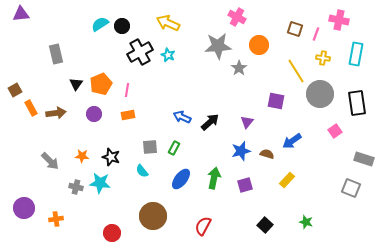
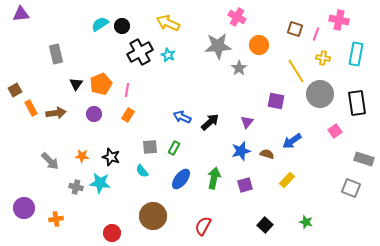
orange rectangle at (128, 115): rotated 48 degrees counterclockwise
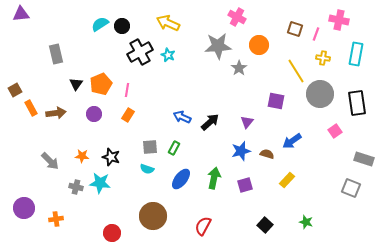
cyan semicircle at (142, 171): moved 5 px right, 2 px up; rotated 32 degrees counterclockwise
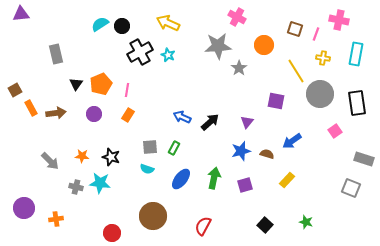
orange circle at (259, 45): moved 5 px right
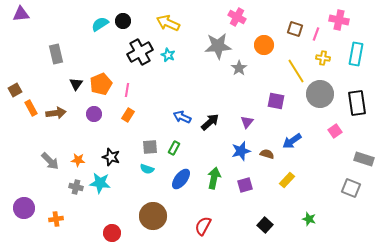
black circle at (122, 26): moved 1 px right, 5 px up
orange star at (82, 156): moved 4 px left, 4 px down
green star at (306, 222): moved 3 px right, 3 px up
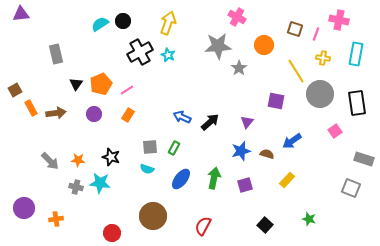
yellow arrow at (168, 23): rotated 85 degrees clockwise
pink line at (127, 90): rotated 48 degrees clockwise
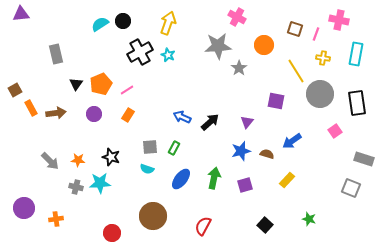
cyan star at (100, 183): rotated 10 degrees counterclockwise
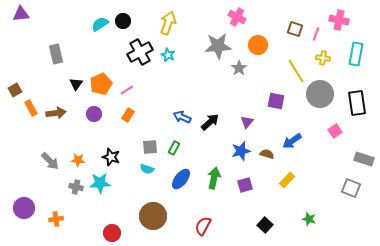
orange circle at (264, 45): moved 6 px left
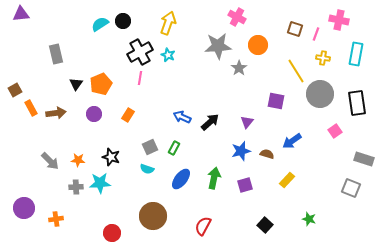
pink line at (127, 90): moved 13 px right, 12 px up; rotated 48 degrees counterclockwise
gray square at (150, 147): rotated 21 degrees counterclockwise
gray cross at (76, 187): rotated 16 degrees counterclockwise
